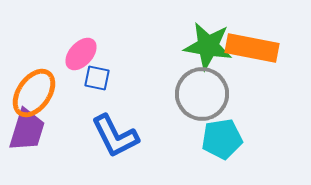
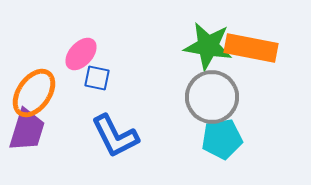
orange rectangle: moved 1 px left
gray circle: moved 10 px right, 3 px down
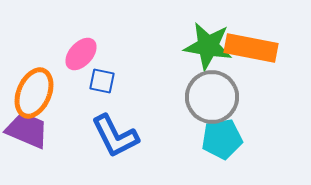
blue square: moved 5 px right, 3 px down
orange ellipse: rotated 12 degrees counterclockwise
purple trapezoid: rotated 84 degrees counterclockwise
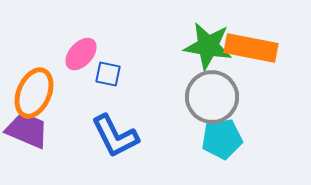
blue square: moved 6 px right, 7 px up
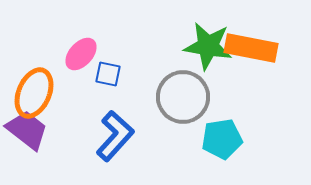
gray circle: moved 29 px left
purple trapezoid: rotated 15 degrees clockwise
blue L-shape: rotated 111 degrees counterclockwise
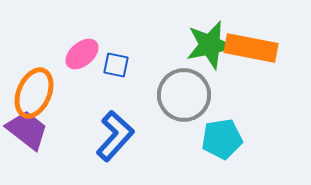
green star: moved 2 px right, 1 px up; rotated 21 degrees counterclockwise
pink ellipse: moved 1 px right; rotated 8 degrees clockwise
blue square: moved 8 px right, 9 px up
gray circle: moved 1 px right, 2 px up
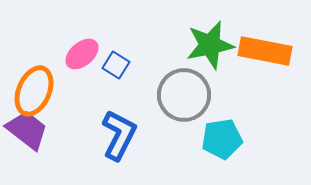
orange rectangle: moved 14 px right, 3 px down
blue square: rotated 20 degrees clockwise
orange ellipse: moved 2 px up
blue L-shape: moved 4 px right, 1 px up; rotated 15 degrees counterclockwise
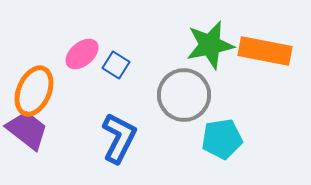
blue L-shape: moved 3 px down
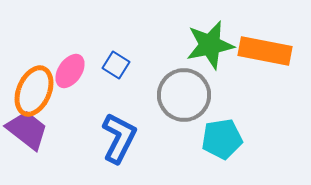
pink ellipse: moved 12 px left, 17 px down; rotated 16 degrees counterclockwise
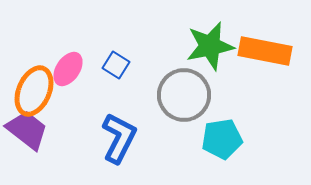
green star: moved 1 px down
pink ellipse: moved 2 px left, 2 px up
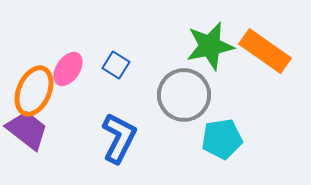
orange rectangle: rotated 24 degrees clockwise
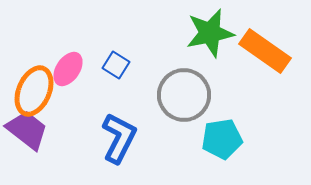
green star: moved 13 px up
